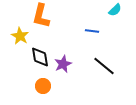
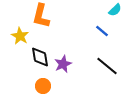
blue line: moved 10 px right; rotated 32 degrees clockwise
black line: moved 3 px right
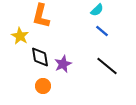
cyan semicircle: moved 18 px left
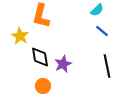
black line: rotated 40 degrees clockwise
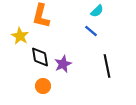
cyan semicircle: moved 1 px down
blue line: moved 11 px left
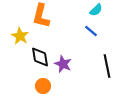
cyan semicircle: moved 1 px left, 1 px up
purple star: rotated 24 degrees counterclockwise
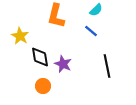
orange L-shape: moved 15 px right
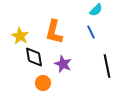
orange L-shape: moved 2 px left, 16 px down
blue line: moved 1 px down; rotated 24 degrees clockwise
black diamond: moved 6 px left
orange circle: moved 3 px up
